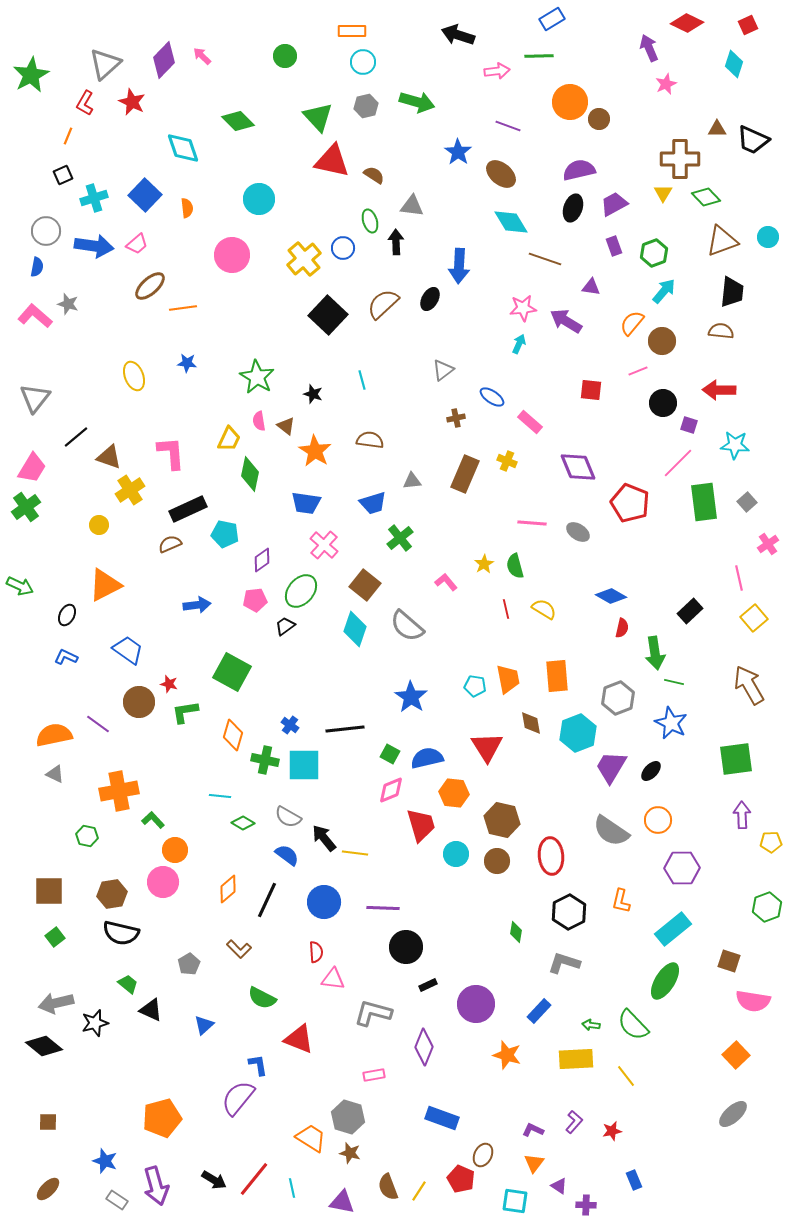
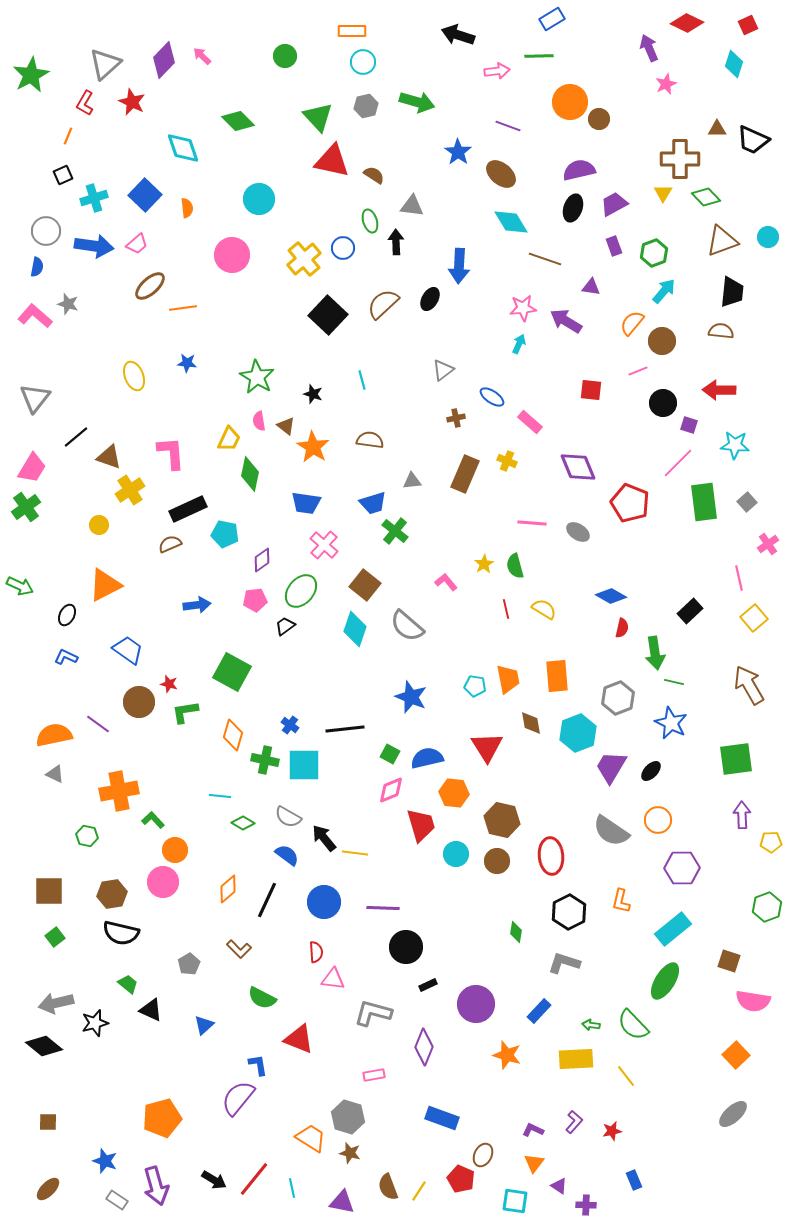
orange star at (315, 451): moved 2 px left, 4 px up
green cross at (400, 538): moved 5 px left, 7 px up; rotated 12 degrees counterclockwise
blue star at (411, 697): rotated 12 degrees counterclockwise
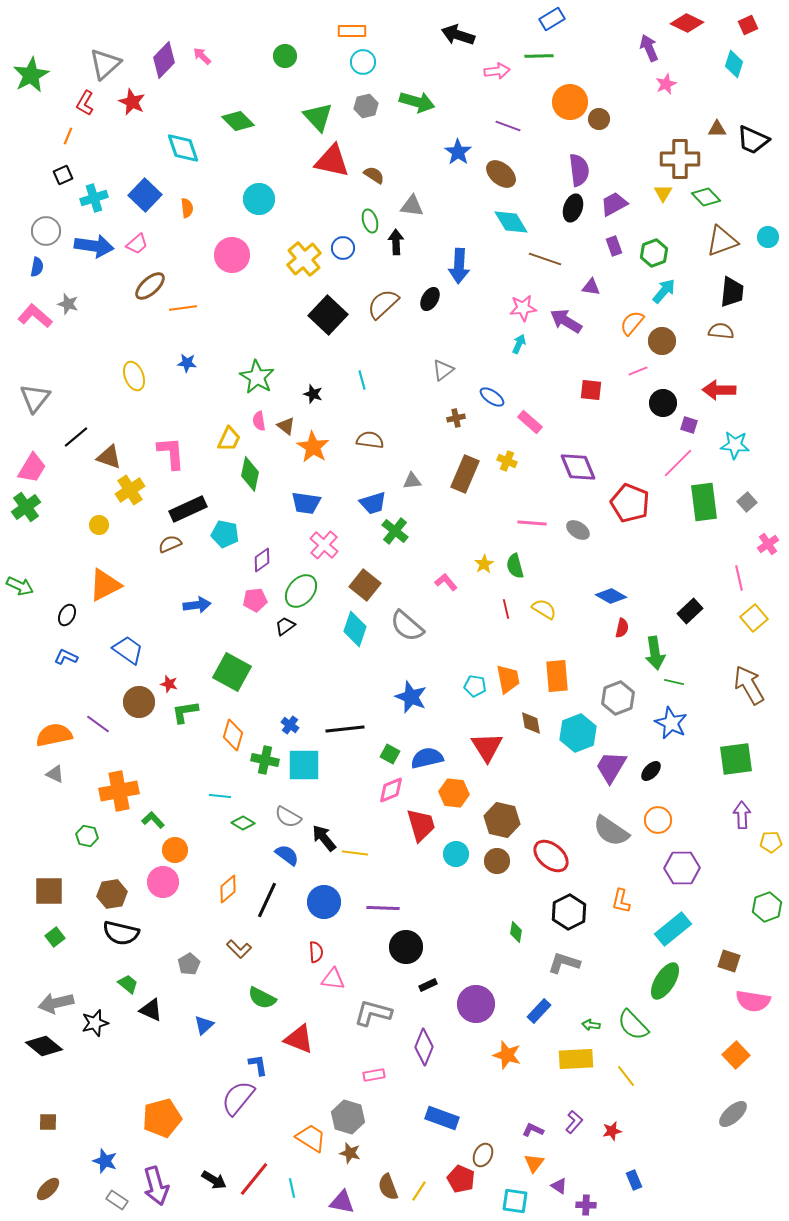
purple semicircle at (579, 170): rotated 96 degrees clockwise
gray ellipse at (578, 532): moved 2 px up
red ellipse at (551, 856): rotated 45 degrees counterclockwise
